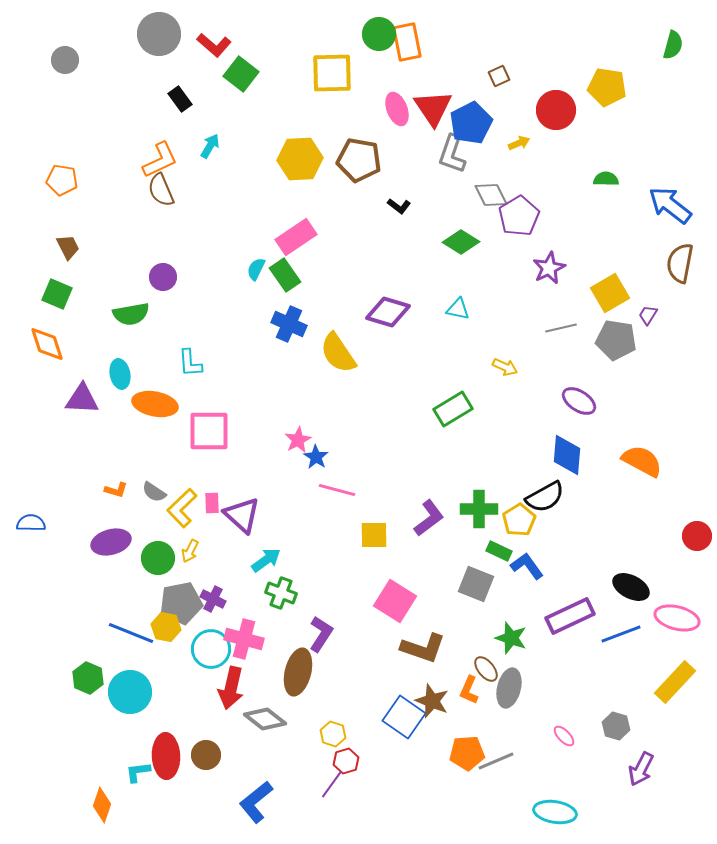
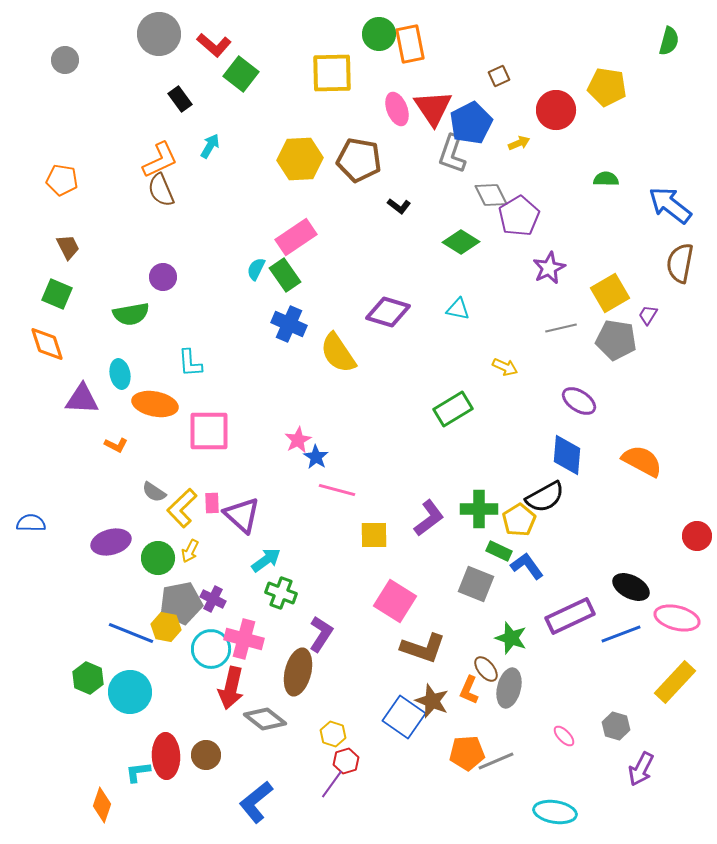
orange rectangle at (407, 42): moved 3 px right, 2 px down
green semicircle at (673, 45): moved 4 px left, 4 px up
orange L-shape at (116, 490): moved 45 px up; rotated 10 degrees clockwise
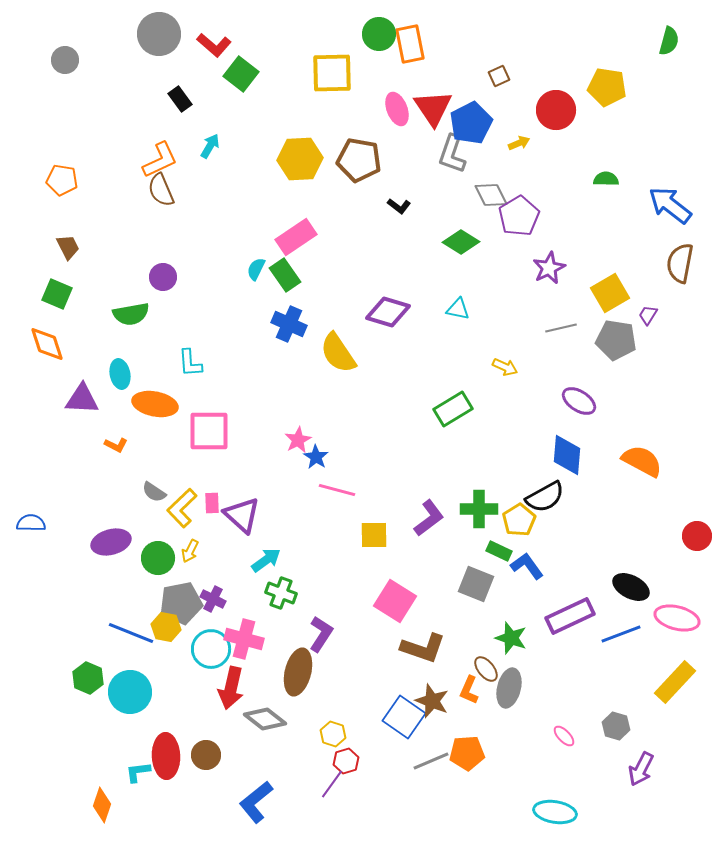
gray line at (496, 761): moved 65 px left
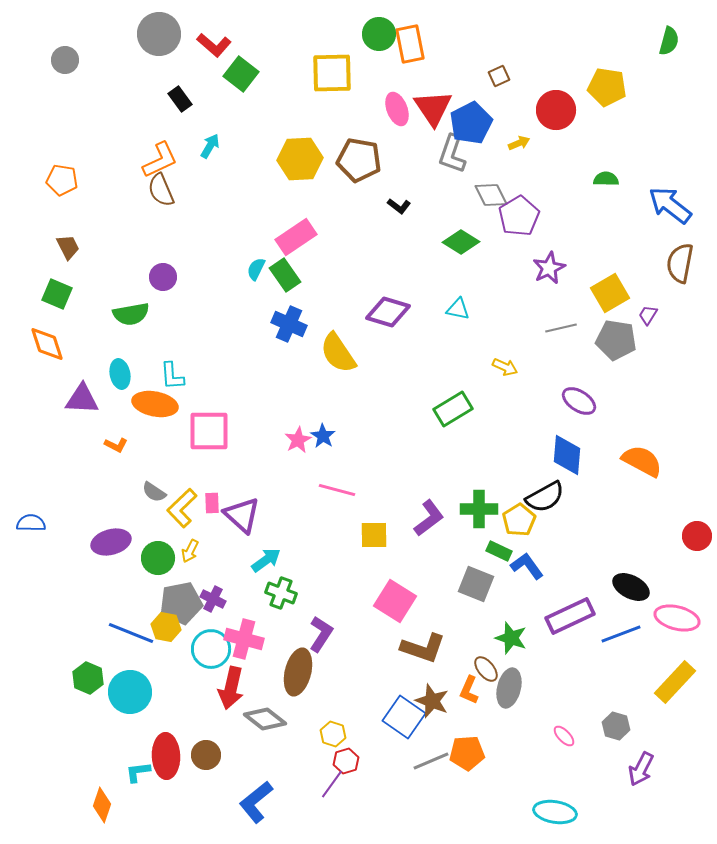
cyan L-shape at (190, 363): moved 18 px left, 13 px down
blue star at (316, 457): moved 7 px right, 21 px up
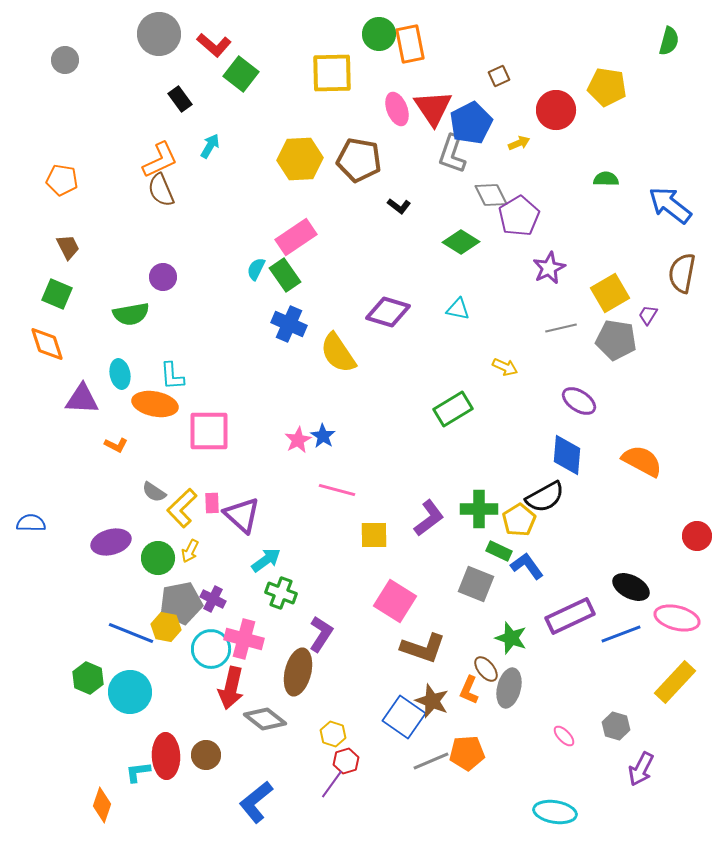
brown semicircle at (680, 263): moved 2 px right, 10 px down
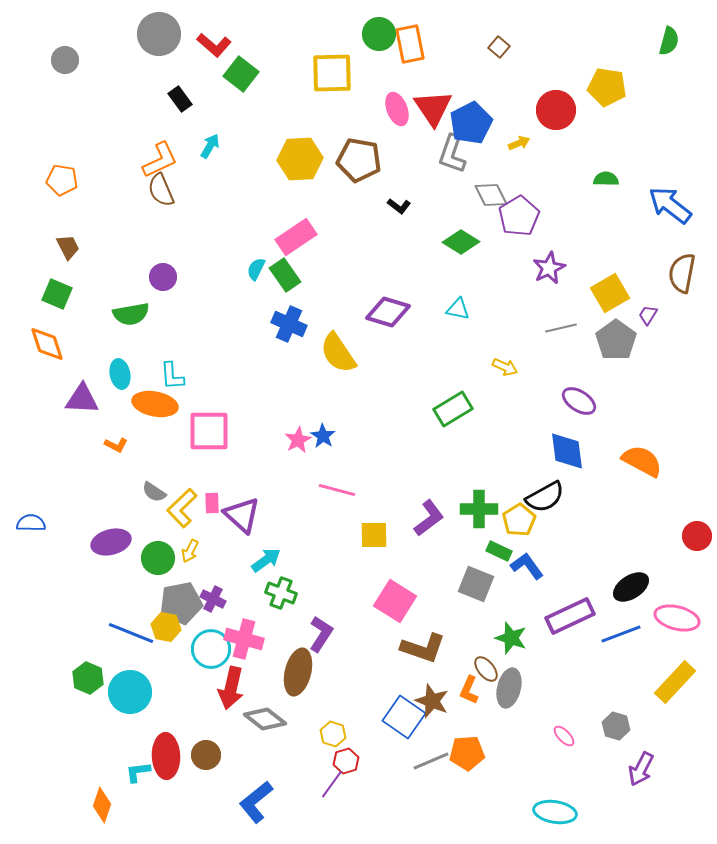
brown square at (499, 76): moved 29 px up; rotated 25 degrees counterclockwise
gray pentagon at (616, 340): rotated 27 degrees clockwise
blue diamond at (567, 455): moved 4 px up; rotated 12 degrees counterclockwise
black ellipse at (631, 587): rotated 60 degrees counterclockwise
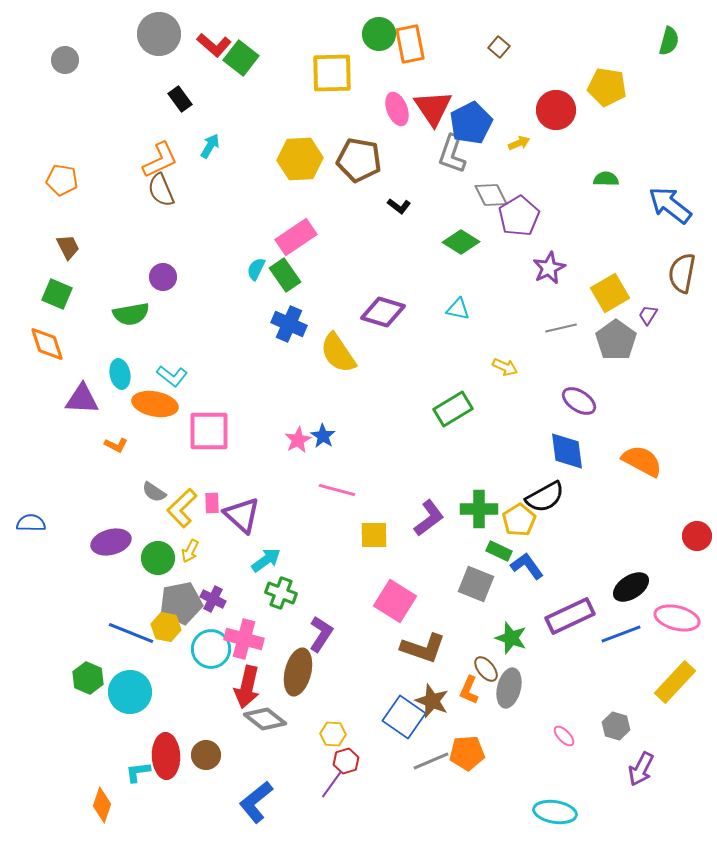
green square at (241, 74): moved 16 px up
purple diamond at (388, 312): moved 5 px left
cyan L-shape at (172, 376): rotated 48 degrees counterclockwise
red arrow at (231, 688): moved 16 px right, 1 px up
yellow hexagon at (333, 734): rotated 15 degrees counterclockwise
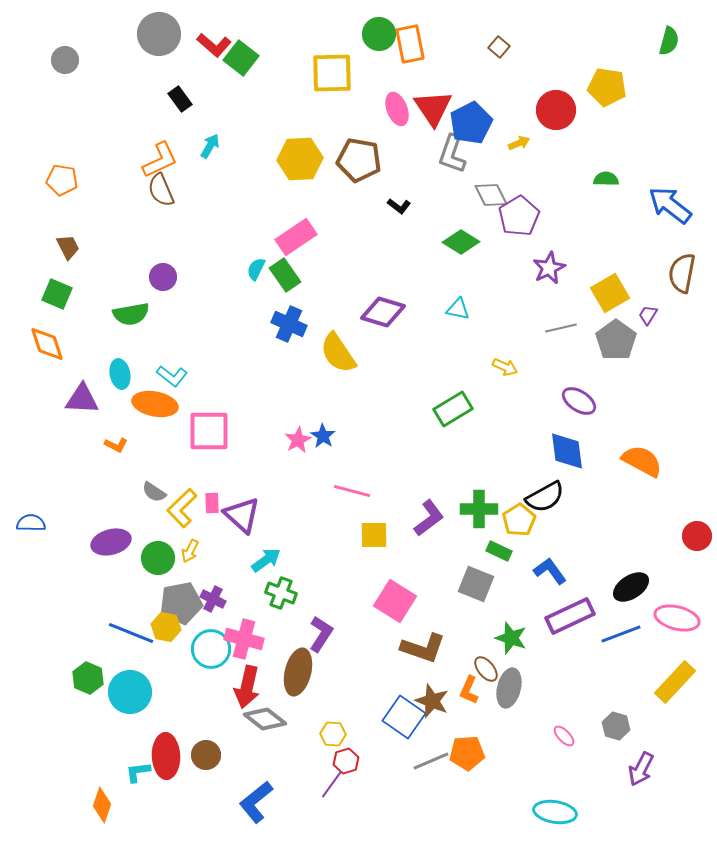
pink line at (337, 490): moved 15 px right, 1 px down
blue L-shape at (527, 566): moved 23 px right, 5 px down
